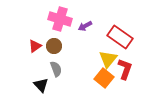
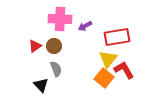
pink cross: rotated 15 degrees counterclockwise
red rectangle: moved 3 px left; rotated 45 degrees counterclockwise
red L-shape: moved 1 px left, 1 px down; rotated 50 degrees counterclockwise
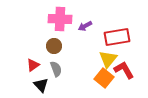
red triangle: moved 2 px left, 19 px down
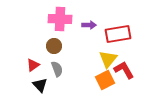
purple arrow: moved 4 px right, 1 px up; rotated 152 degrees counterclockwise
red rectangle: moved 1 px right, 3 px up
gray semicircle: moved 1 px right
orange square: moved 1 px right, 2 px down; rotated 24 degrees clockwise
black triangle: moved 1 px left
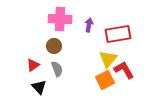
purple arrow: rotated 80 degrees counterclockwise
black triangle: moved 1 px left, 2 px down
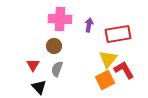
red triangle: rotated 24 degrees counterclockwise
gray semicircle: rotated 140 degrees counterclockwise
